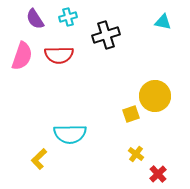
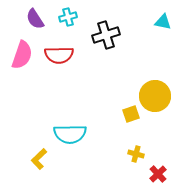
pink semicircle: moved 1 px up
yellow cross: rotated 21 degrees counterclockwise
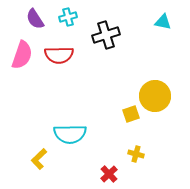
red cross: moved 49 px left
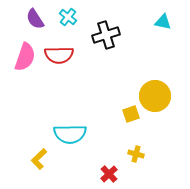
cyan cross: rotated 36 degrees counterclockwise
pink semicircle: moved 3 px right, 2 px down
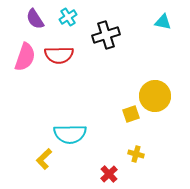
cyan cross: rotated 18 degrees clockwise
yellow L-shape: moved 5 px right
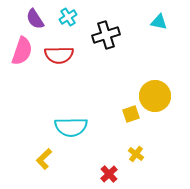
cyan triangle: moved 4 px left
pink semicircle: moved 3 px left, 6 px up
cyan semicircle: moved 1 px right, 7 px up
yellow cross: rotated 21 degrees clockwise
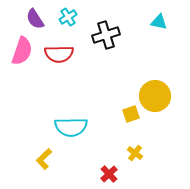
red semicircle: moved 1 px up
yellow cross: moved 1 px left, 1 px up
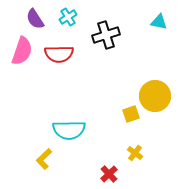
cyan semicircle: moved 2 px left, 3 px down
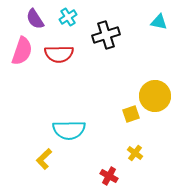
red cross: moved 2 px down; rotated 18 degrees counterclockwise
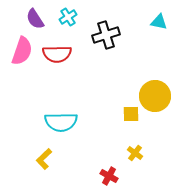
red semicircle: moved 2 px left
yellow square: rotated 18 degrees clockwise
cyan semicircle: moved 8 px left, 8 px up
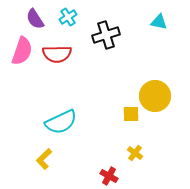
cyan semicircle: rotated 24 degrees counterclockwise
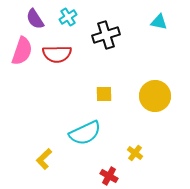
yellow square: moved 27 px left, 20 px up
cyan semicircle: moved 24 px right, 11 px down
